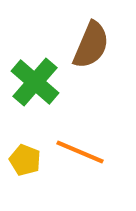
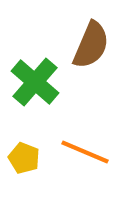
orange line: moved 5 px right
yellow pentagon: moved 1 px left, 2 px up
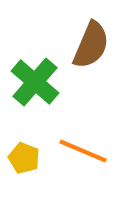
orange line: moved 2 px left, 1 px up
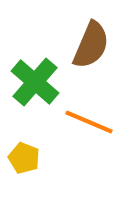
orange line: moved 6 px right, 29 px up
